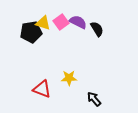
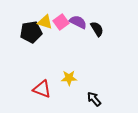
yellow triangle: moved 2 px right, 1 px up
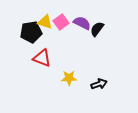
purple semicircle: moved 4 px right, 1 px down
black semicircle: rotated 112 degrees counterclockwise
red triangle: moved 31 px up
black arrow: moved 5 px right, 15 px up; rotated 112 degrees clockwise
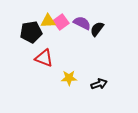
yellow triangle: moved 3 px right, 1 px up; rotated 21 degrees counterclockwise
red triangle: moved 2 px right
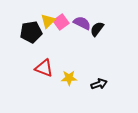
yellow triangle: rotated 42 degrees counterclockwise
red triangle: moved 10 px down
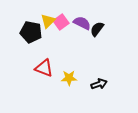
black pentagon: rotated 20 degrees clockwise
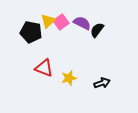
black semicircle: moved 1 px down
yellow star: rotated 14 degrees counterclockwise
black arrow: moved 3 px right, 1 px up
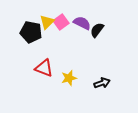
yellow triangle: moved 1 px left, 1 px down
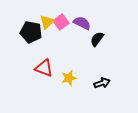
black semicircle: moved 9 px down
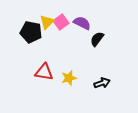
red triangle: moved 4 px down; rotated 12 degrees counterclockwise
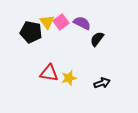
yellow triangle: rotated 21 degrees counterclockwise
red triangle: moved 5 px right, 1 px down
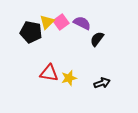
yellow triangle: rotated 21 degrees clockwise
